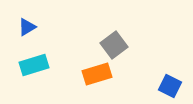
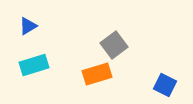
blue triangle: moved 1 px right, 1 px up
blue square: moved 5 px left, 1 px up
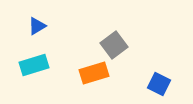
blue triangle: moved 9 px right
orange rectangle: moved 3 px left, 1 px up
blue square: moved 6 px left, 1 px up
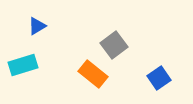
cyan rectangle: moved 11 px left
orange rectangle: moved 1 px left, 1 px down; rotated 56 degrees clockwise
blue square: moved 6 px up; rotated 30 degrees clockwise
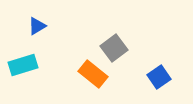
gray square: moved 3 px down
blue square: moved 1 px up
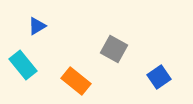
gray square: moved 1 px down; rotated 24 degrees counterclockwise
cyan rectangle: rotated 68 degrees clockwise
orange rectangle: moved 17 px left, 7 px down
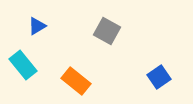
gray square: moved 7 px left, 18 px up
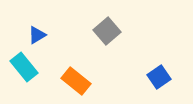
blue triangle: moved 9 px down
gray square: rotated 20 degrees clockwise
cyan rectangle: moved 1 px right, 2 px down
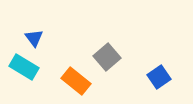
gray square: moved 26 px down
blue triangle: moved 3 px left, 3 px down; rotated 36 degrees counterclockwise
cyan rectangle: rotated 20 degrees counterclockwise
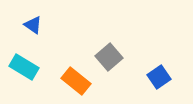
blue triangle: moved 1 px left, 13 px up; rotated 18 degrees counterclockwise
gray square: moved 2 px right
